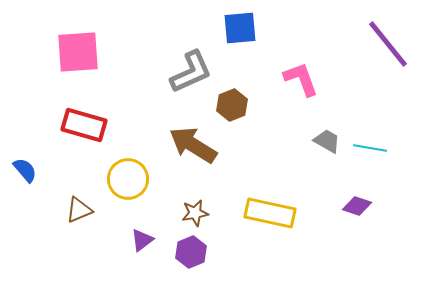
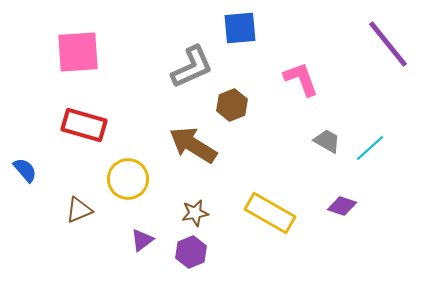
gray L-shape: moved 1 px right, 5 px up
cyan line: rotated 52 degrees counterclockwise
purple diamond: moved 15 px left
yellow rectangle: rotated 18 degrees clockwise
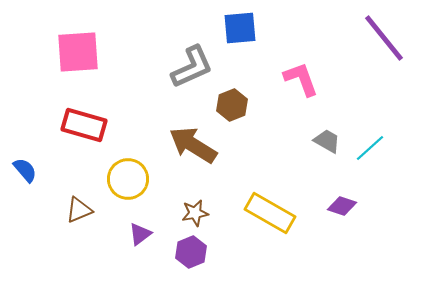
purple line: moved 4 px left, 6 px up
purple triangle: moved 2 px left, 6 px up
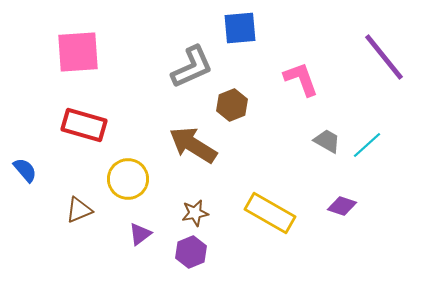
purple line: moved 19 px down
cyan line: moved 3 px left, 3 px up
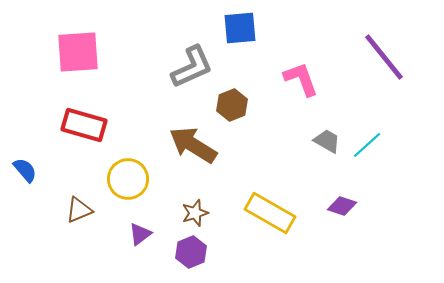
brown star: rotated 8 degrees counterclockwise
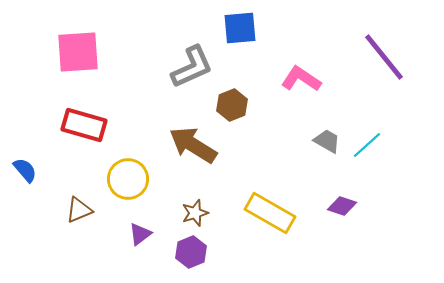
pink L-shape: rotated 36 degrees counterclockwise
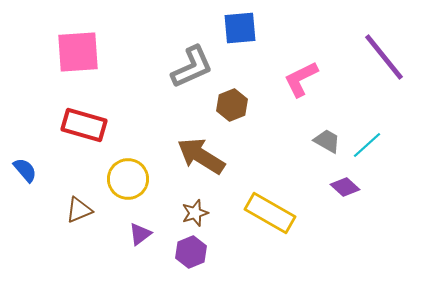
pink L-shape: rotated 60 degrees counterclockwise
brown arrow: moved 8 px right, 11 px down
purple diamond: moved 3 px right, 19 px up; rotated 24 degrees clockwise
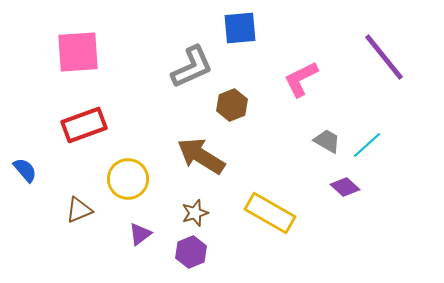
red rectangle: rotated 36 degrees counterclockwise
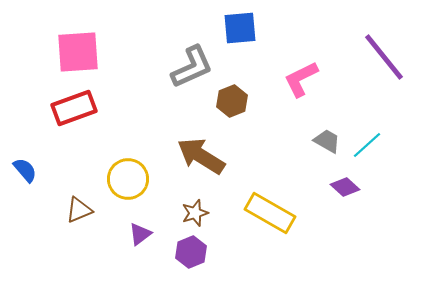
brown hexagon: moved 4 px up
red rectangle: moved 10 px left, 17 px up
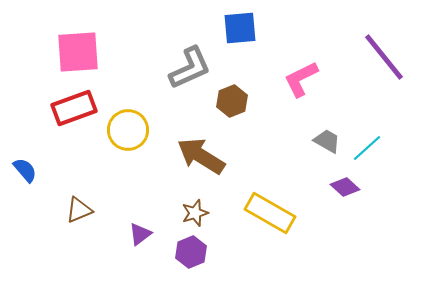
gray L-shape: moved 2 px left, 1 px down
cyan line: moved 3 px down
yellow circle: moved 49 px up
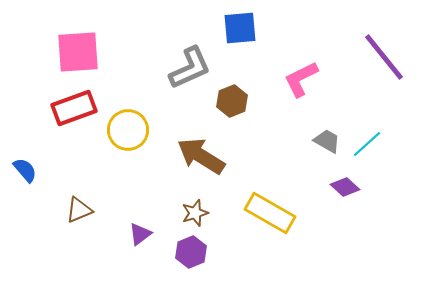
cyan line: moved 4 px up
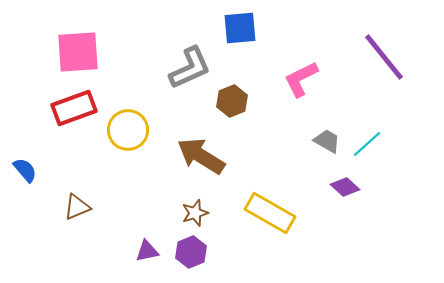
brown triangle: moved 2 px left, 3 px up
purple triangle: moved 7 px right, 17 px down; rotated 25 degrees clockwise
